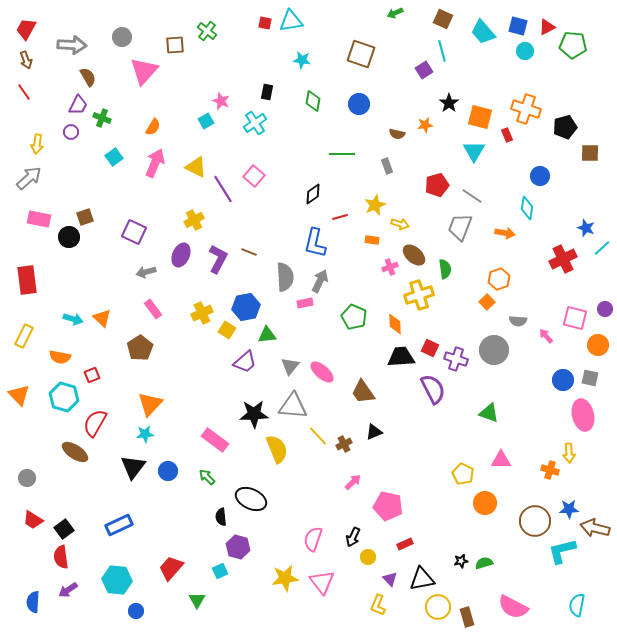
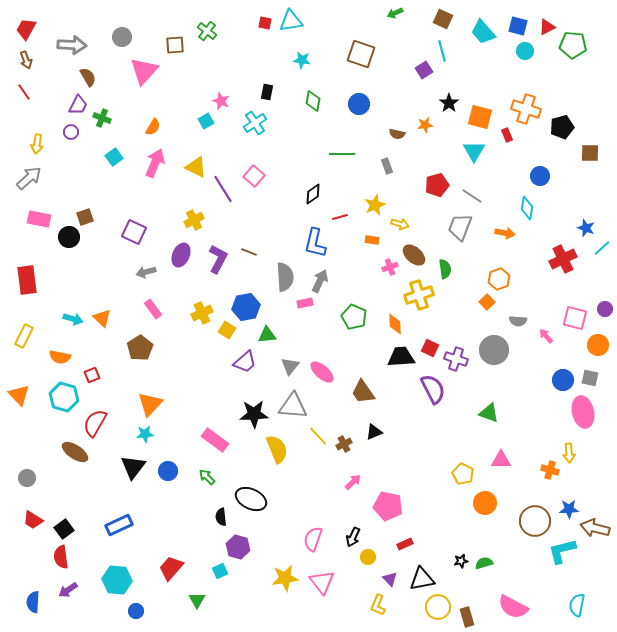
black pentagon at (565, 127): moved 3 px left
pink ellipse at (583, 415): moved 3 px up
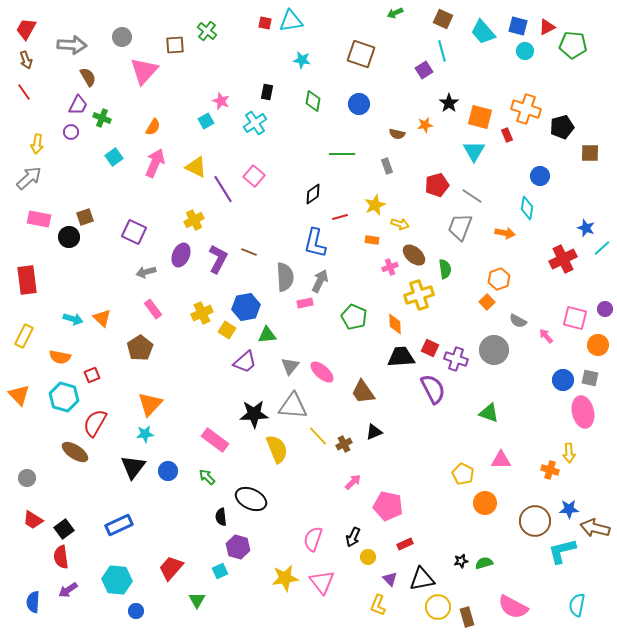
gray semicircle at (518, 321): rotated 24 degrees clockwise
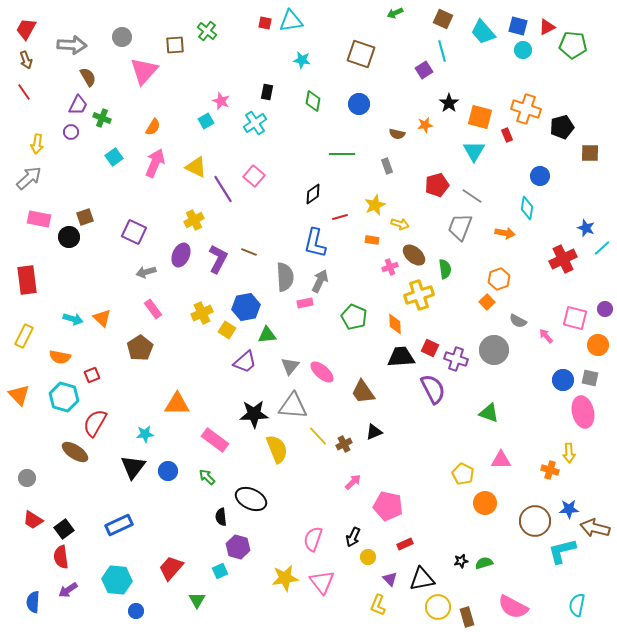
cyan circle at (525, 51): moved 2 px left, 1 px up
orange triangle at (150, 404): moved 27 px right; rotated 48 degrees clockwise
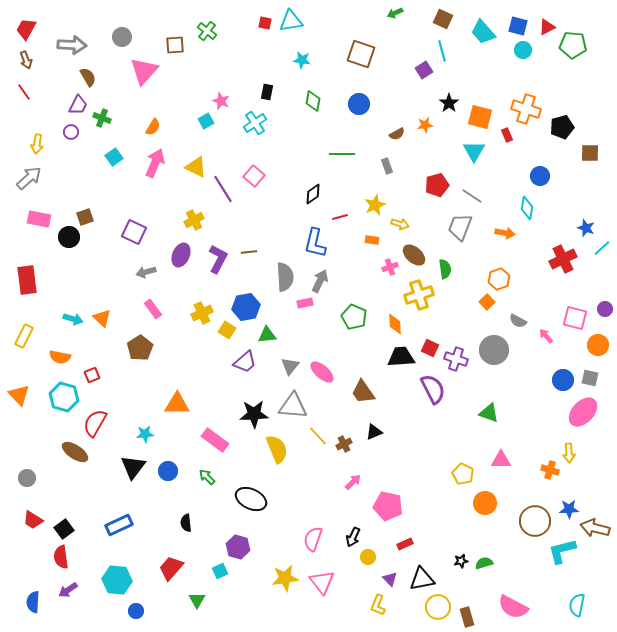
brown semicircle at (397, 134): rotated 42 degrees counterclockwise
brown line at (249, 252): rotated 28 degrees counterclockwise
pink ellipse at (583, 412): rotated 56 degrees clockwise
black semicircle at (221, 517): moved 35 px left, 6 px down
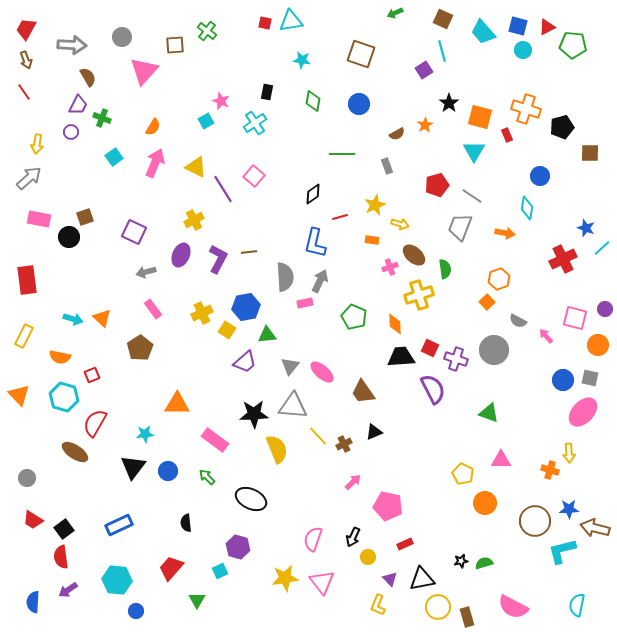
orange star at (425, 125): rotated 21 degrees counterclockwise
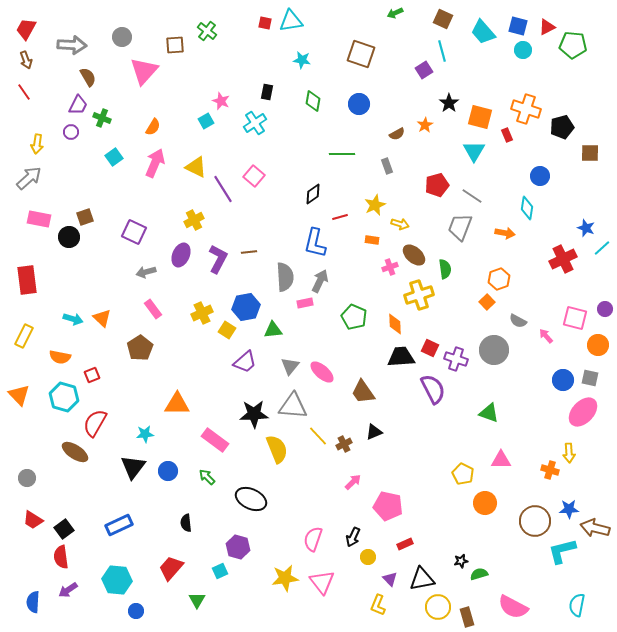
green triangle at (267, 335): moved 6 px right, 5 px up
green semicircle at (484, 563): moved 5 px left, 11 px down
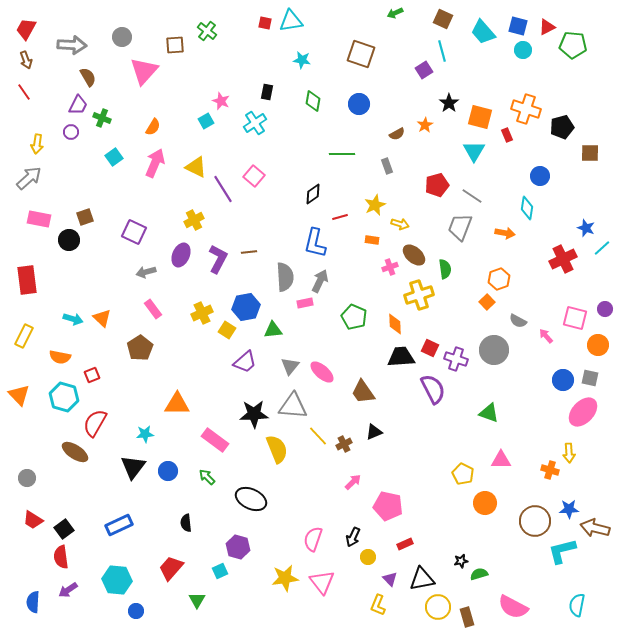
black circle at (69, 237): moved 3 px down
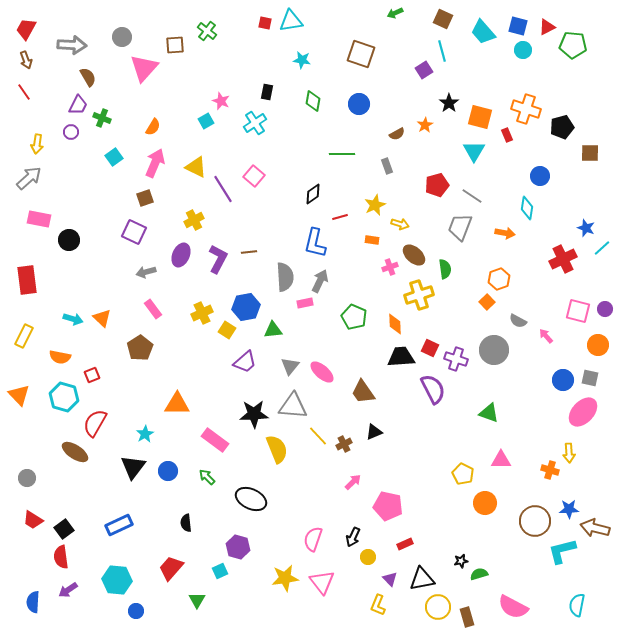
pink triangle at (144, 71): moved 3 px up
brown square at (85, 217): moved 60 px right, 19 px up
pink square at (575, 318): moved 3 px right, 7 px up
cyan star at (145, 434): rotated 24 degrees counterclockwise
